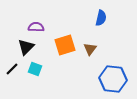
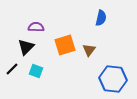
brown triangle: moved 1 px left, 1 px down
cyan square: moved 1 px right, 2 px down
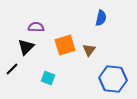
cyan square: moved 12 px right, 7 px down
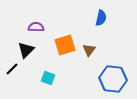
black triangle: moved 3 px down
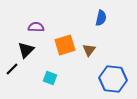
cyan square: moved 2 px right
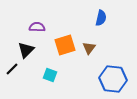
purple semicircle: moved 1 px right
brown triangle: moved 2 px up
cyan square: moved 3 px up
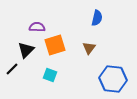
blue semicircle: moved 4 px left
orange square: moved 10 px left
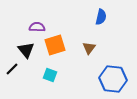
blue semicircle: moved 4 px right, 1 px up
black triangle: rotated 24 degrees counterclockwise
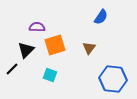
blue semicircle: rotated 21 degrees clockwise
black triangle: rotated 24 degrees clockwise
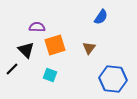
black triangle: rotated 30 degrees counterclockwise
